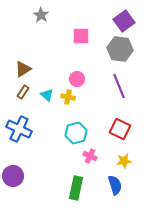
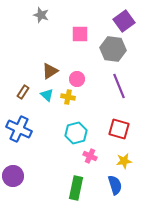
gray star: rotated 14 degrees counterclockwise
pink square: moved 1 px left, 2 px up
gray hexagon: moved 7 px left
brown triangle: moved 27 px right, 2 px down
red square: moved 1 px left; rotated 10 degrees counterclockwise
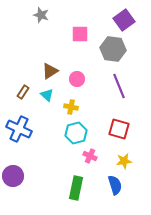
purple square: moved 1 px up
yellow cross: moved 3 px right, 10 px down
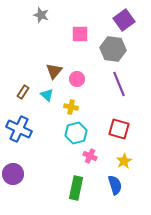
brown triangle: moved 4 px right; rotated 18 degrees counterclockwise
purple line: moved 2 px up
yellow star: rotated 21 degrees counterclockwise
purple circle: moved 2 px up
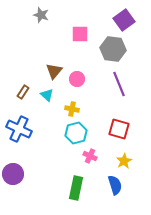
yellow cross: moved 1 px right, 2 px down
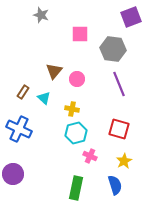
purple square: moved 7 px right, 3 px up; rotated 15 degrees clockwise
cyan triangle: moved 3 px left, 3 px down
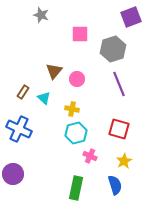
gray hexagon: rotated 25 degrees counterclockwise
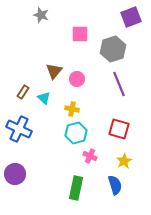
purple circle: moved 2 px right
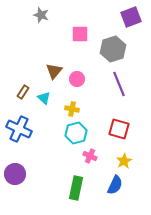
blue semicircle: rotated 42 degrees clockwise
